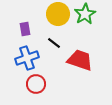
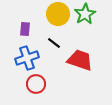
purple rectangle: rotated 16 degrees clockwise
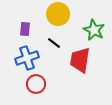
green star: moved 9 px right, 16 px down; rotated 15 degrees counterclockwise
red trapezoid: rotated 100 degrees counterclockwise
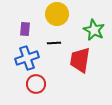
yellow circle: moved 1 px left
black line: rotated 40 degrees counterclockwise
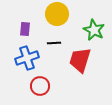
red trapezoid: rotated 8 degrees clockwise
red circle: moved 4 px right, 2 px down
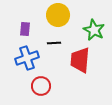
yellow circle: moved 1 px right, 1 px down
red trapezoid: rotated 12 degrees counterclockwise
red circle: moved 1 px right
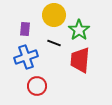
yellow circle: moved 4 px left
green star: moved 15 px left; rotated 10 degrees clockwise
black line: rotated 24 degrees clockwise
blue cross: moved 1 px left, 1 px up
red circle: moved 4 px left
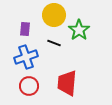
red trapezoid: moved 13 px left, 23 px down
red circle: moved 8 px left
